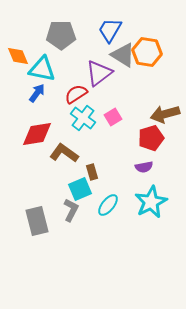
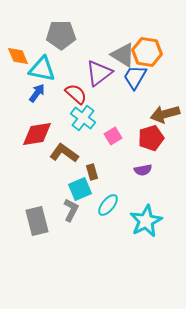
blue trapezoid: moved 25 px right, 47 px down
red semicircle: rotated 75 degrees clockwise
pink square: moved 19 px down
purple semicircle: moved 1 px left, 3 px down
cyan star: moved 5 px left, 19 px down
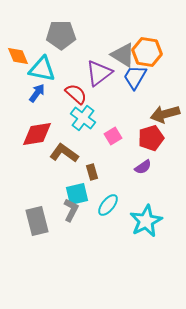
purple semicircle: moved 3 px up; rotated 24 degrees counterclockwise
cyan square: moved 3 px left, 5 px down; rotated 10 degrees clockwise
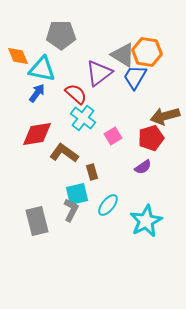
brown arrow: moved 2 px down
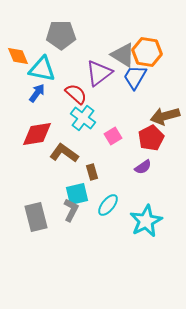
red pentagon: rotated 10 degrees counterclockwise
gray rectangle: moved 1 px left, 4 px up
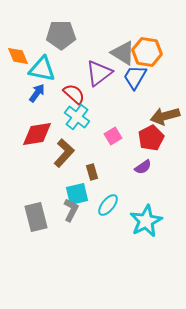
gray triangle: moved 2 px up
red semicircle: moved 2 px left
cyan cross: moved 6 px left, 1 px up
brown L-shape: rotated 96 degrees clockwise
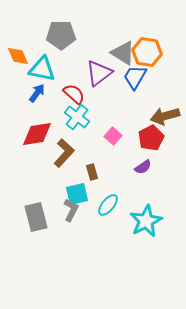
pink square: rotated 18 degrees counterclockwise
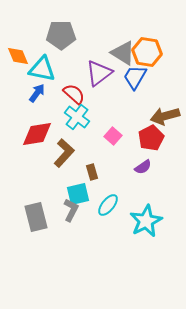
cyan square: moved 1 px right
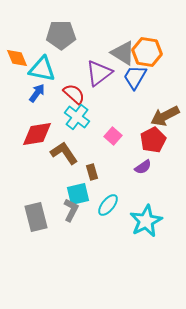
orange diamond: moved 1 px left, 2 px down
brown arrow: rotated 12 degrees counterclockwise
red pentagon: moved 2 px right, 2 px down
brown L-shape: rotated 76 degrees counterclockwise
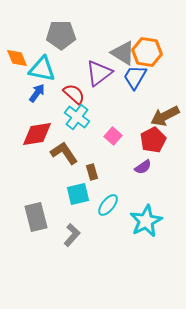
gray L-shape: moved 1 px right, 25 px down; rotated 15 degrees clockwise
